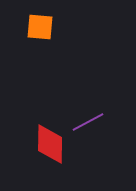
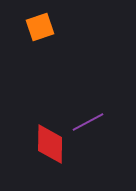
orange square: rotated 24 degrees counterclockwise
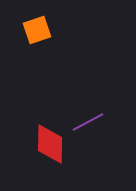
orange square: moved 3 px left, 3 px down
